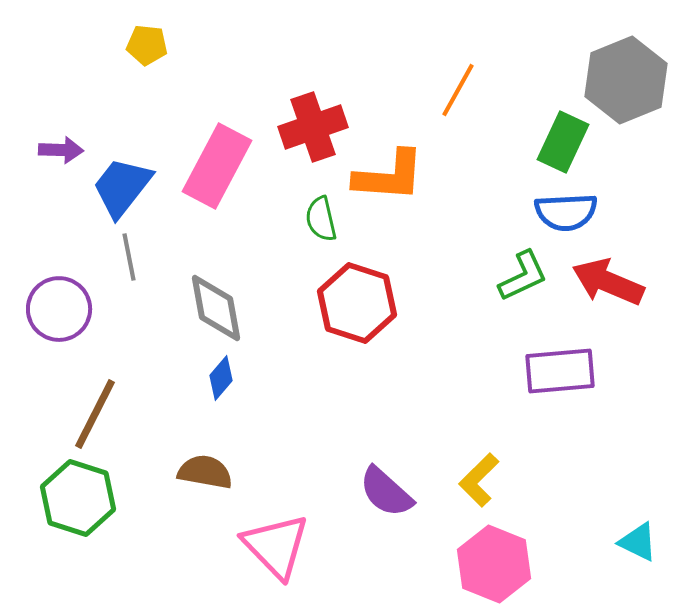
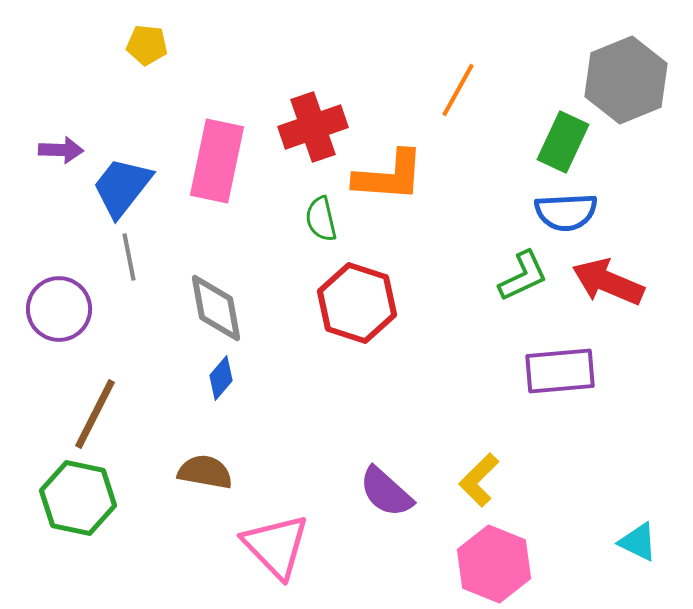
pink rectangle: moved 5 px up; rotated 16 degrees counterclockwise
green hexagon: rotated 6 degrees counterclockwise
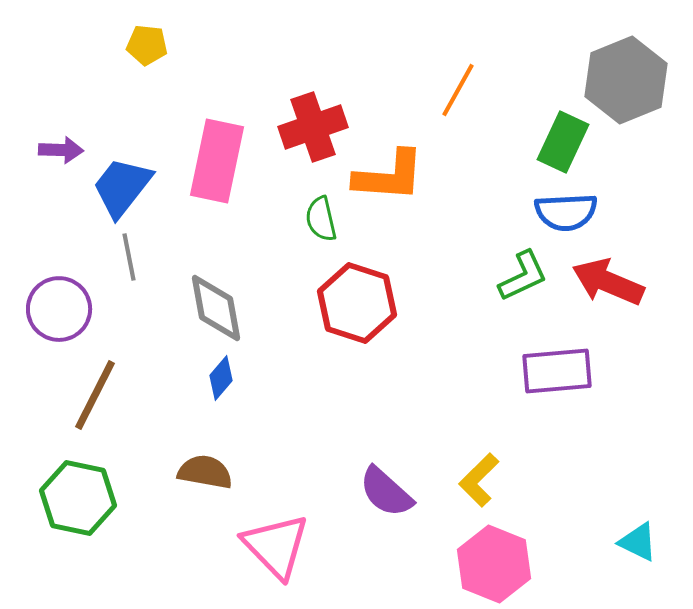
purple rectangle: moved 3 px left
brown line: moved 19 px up
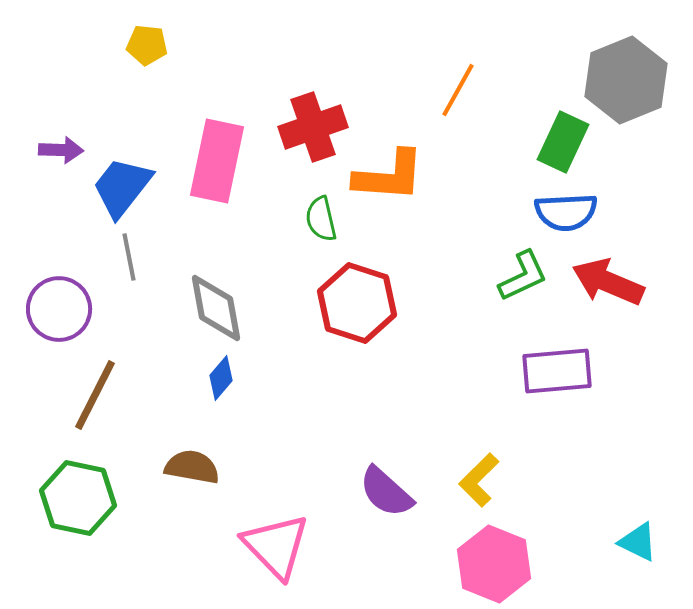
brown semicircle: moved 13 px left, 5 px up
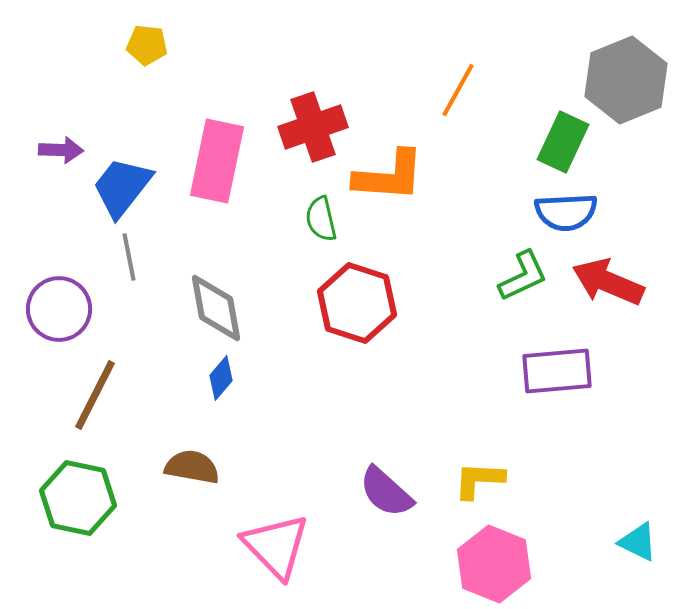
yellow L-shape: rotated 48 degrees clockwise
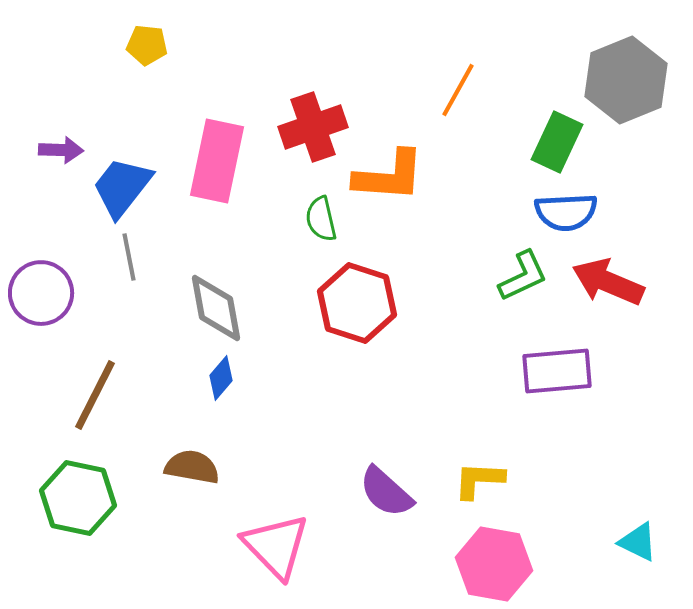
green rectangle: moved 6 px left
purple circle: moved 18 px left, 16 px up
pink hexagon: rotated 12 degrees counterclockwise
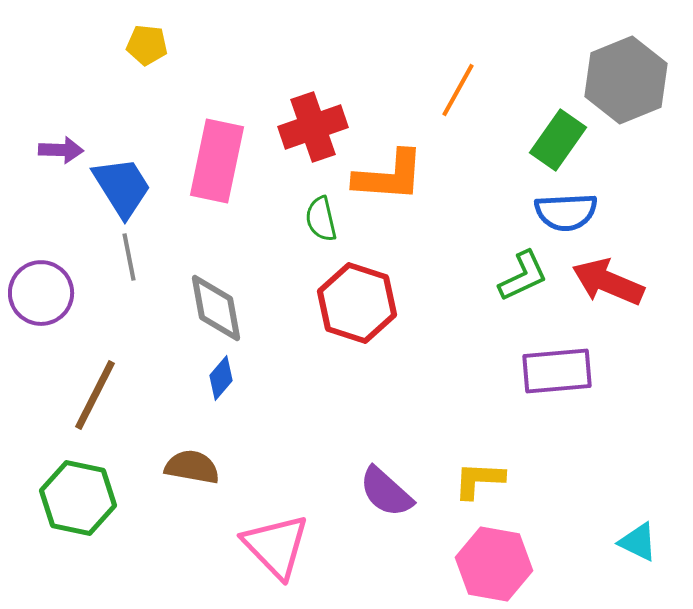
green rectangle: moved 1 px right, 2 px up; rotated 10 degrees clockwise
blue trapezoid: rotated 110 degrees clockwise
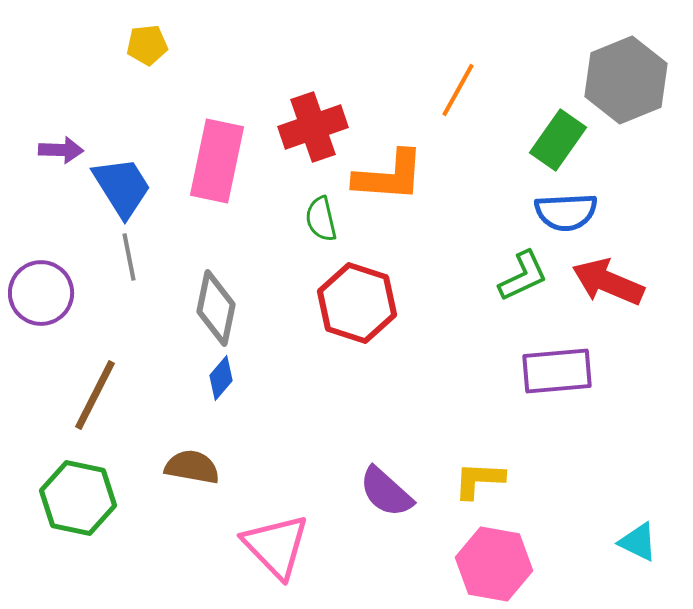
yellow pentagon: rotated 12 degrees counterclockwise
gray diamond: rotated 22 degrees clockwise
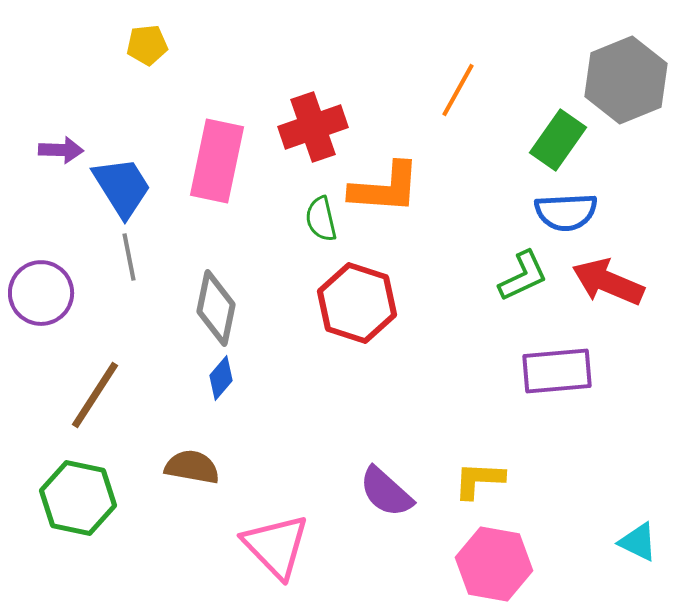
orange L-shape: moved 4 px left, 12 px down
brown line: rotated 6 degrees clockwise
